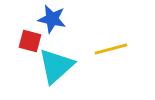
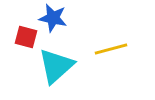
blue star: moved 1 px right, 1 px up
red square: moved 4 px left, 4 px up
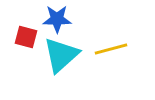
blue star: moved 4 px right, 1 px down; rotated 12 degrees counterclockwise
cyan triangle: moved 5 px right, 11 px up
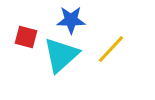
blue star: moved 14 px right, 1 px down
yellow line: rotated 32 degrees counterclockwise
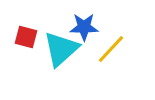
blue star: moved 13 px right, 7 px down
cyan triangle: moved 6 px up
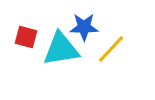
cyan triangle: rotated 33 degrees clockwise
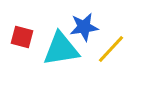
blue star: rotated 8 degrees counterclockwise
red square: moved 4 px left
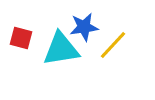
red square: moved 1 px left, 1 px down
yellow line: moved 2 px right, 4 px up
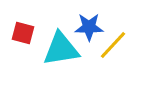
blue star: moved 5 px right; rotated 8 degrees clockwise
red square: moved 2 px right, 5 px up
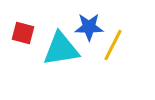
yellow line: rotated 16 degrees counterclockwise
